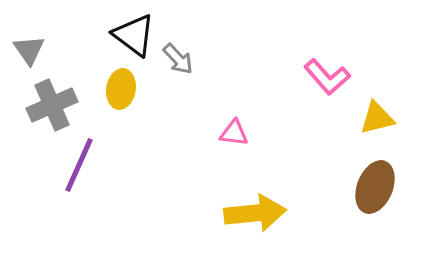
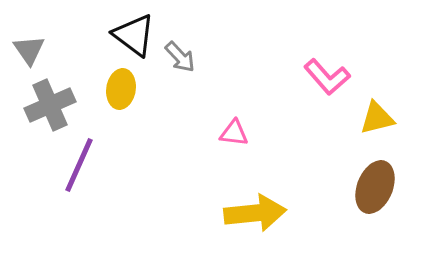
gray arrow: moved 2 px right, 2 px up
gray cross: moved 2 px left
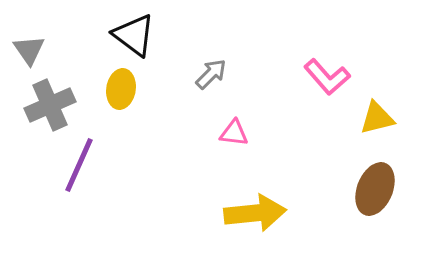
gray arrow: moved 31 px right, 17 px down; rotated 92 degrees counterclockwise
brown ellipse: moved 2 px down
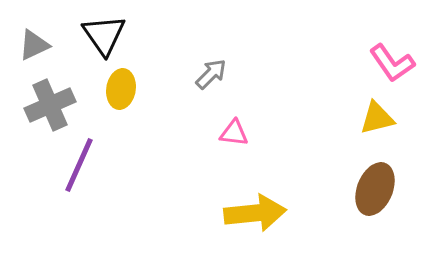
black triangle: moved 30 px left; rotated 18 degrees clockwise
gray triangle: moved 5 px right, 5 px up; rotated 40 degrees clockwise
pink L-shape: moved 65 px right, 14 px up; rotated 6 degrees clockwise
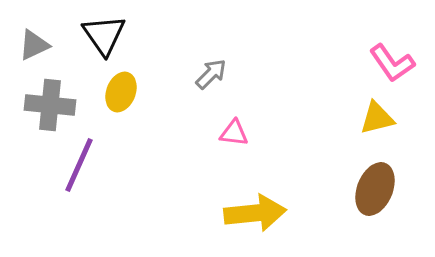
yellow ellipse: moved 3 px down; rotated 12 degrees clockwise
gray cross: rotated 30 degrees clockwise
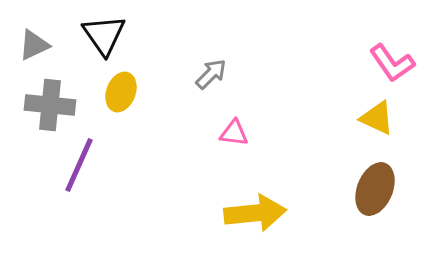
yellow triangle: rotated 39 degrees clockwise
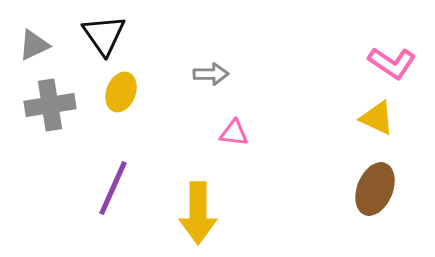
pink L-shape: rotated 21 degrees counterclockwise
gray arrow: rotated 44 degrees clockwise
gray cross: rotated 15 degrees counterclockwise
purple line: moved 34 px right, 23 px down
yellow arrow: moved 57 px left; rotated 96 degrees clockwise
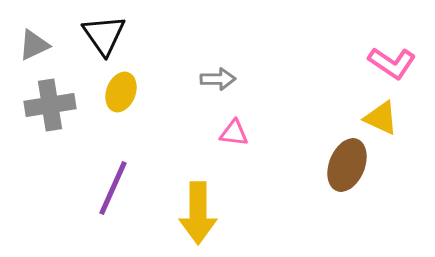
gray arrow: moved 7 px right, 5 px down
yellow triangle: moved 4 px right
brown ellipse: moved 28 px left, 24 px up
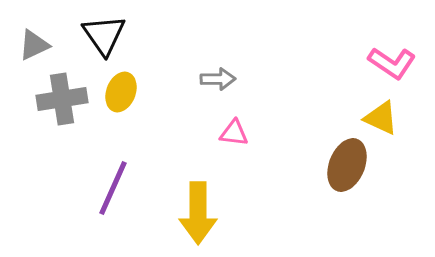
gray cross: moved 12 px right, 6 px up
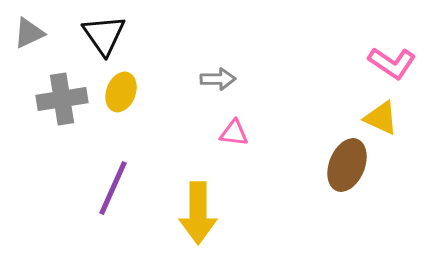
gray triangle: moved 5 px left, 12 px up
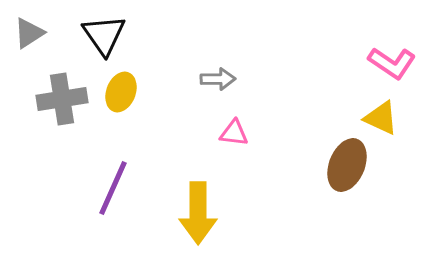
gray triangle: rotated 8 degrees counterclockwise
